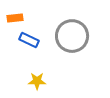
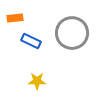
gray circle: moved 3 px up
blue rectangle: moved 2 px right, 1 px down
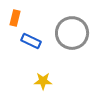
orange rectangle: rotated 70 degrees counterclockwise
yellow star: moved 6 px right
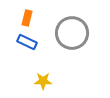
orange rectangle: moved 12 px right
blue rectangle: moved 4 px left, 1 px down
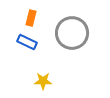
orange rectangle: moved 4 px right
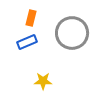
blue rectangle: rotated 48 degrees counterclockwise
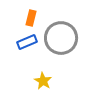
gray circle: moved 11 px left, 5 px down
yellow star: rotated 30 degrees clockwise
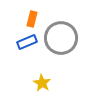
orange rectangle: moved 1 px right, 1 px down
yellow star: moved 1 px left, 2 px down
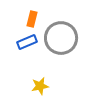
yellow star: moved 2 px left, 3 px down; rotated 30 degrees clockwise
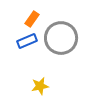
orange rectangle: rotated 21 degrees clockwise
blue rectangle: moved 1 px up
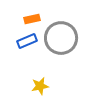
orange rectangle: rotated 42 degrees clockwise
